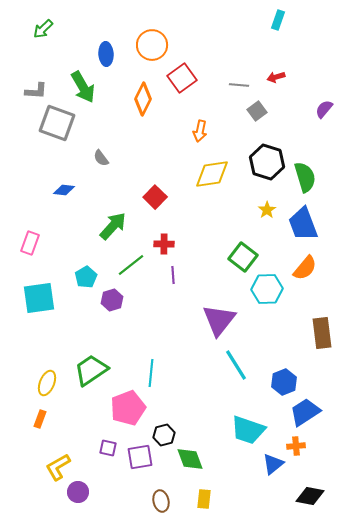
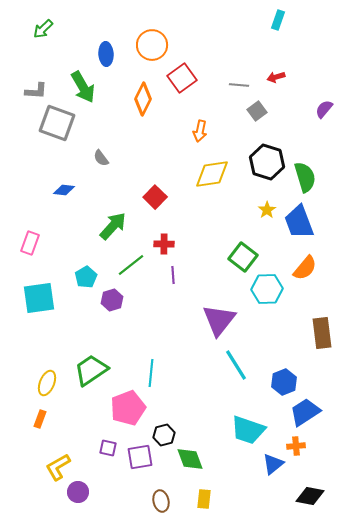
blue trapezoid at (303, 224): moved 4 px left, 2 px up
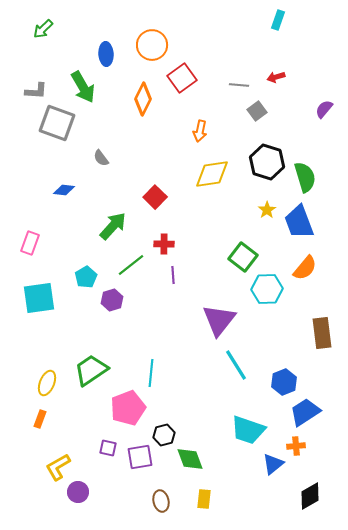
black diamond at (310, 496): rotated 40 degrees counterclockwise
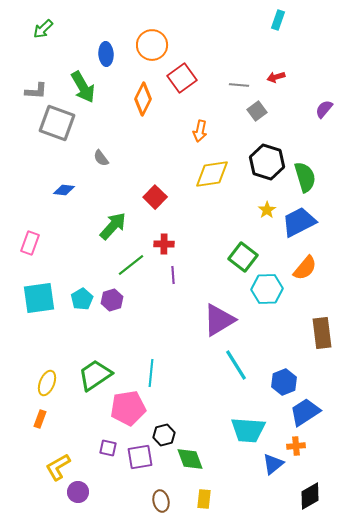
blue trapezoid at (299, 222): rotated 84 degrees clockwise
cyan pentagon at (86, 277): moved 4 px left, 22 px down
purple triangle at (219, 320): rotated 21 degrees clockwise
green trapezoid at (91, 370): moved 4 px right, 5 px down
pink pentagon at (128, 408): rotated 12 degrees clockwise
cyan trapezoid at (248, 430): rotated 15 degrees counterclockwise
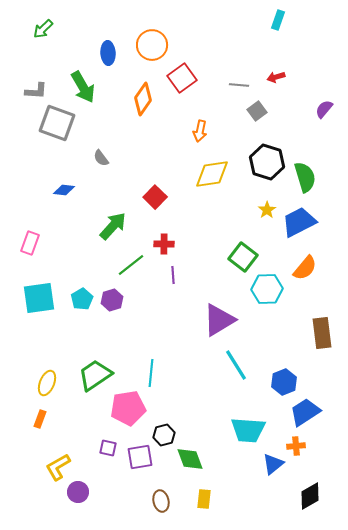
blue ellipse at (106, 54): moved 2 px right, 1 px up
orange diamond at (143, 99): rotated 8 degrees clockwise
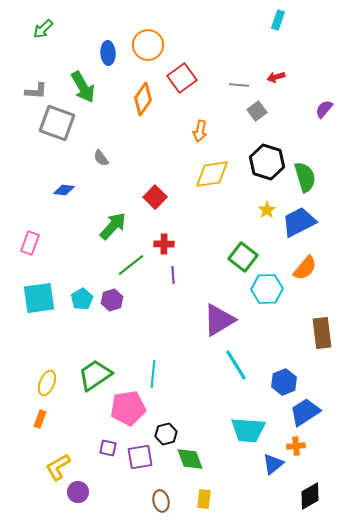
orange circle at (152, 45): moved 4 px left
cyan line at (151, 373): moved 2 px right, 1 px down
black hexagon at (164, 435): moved 2 px right, 1 px up
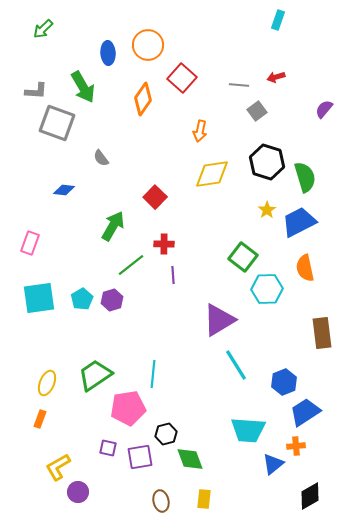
red square at (182, 78): rotated 12 degrees counterclockwise
green arrow at (113, 226): rotated 12 degrees counterclockwise
orange semicircle at (305, 268): rotated 128 degrees clockwise
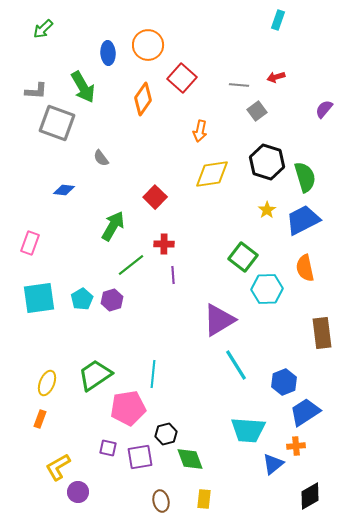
blue trapezoid at (299, 222): moved 4 px right, 2 px up
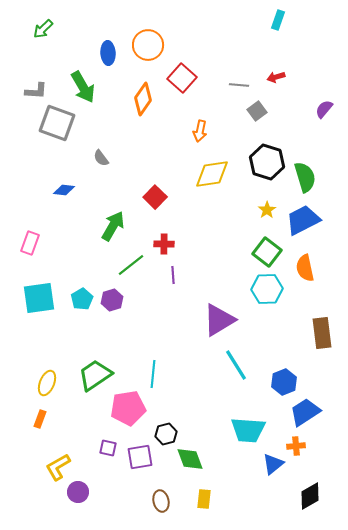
green square at (243, 257): moved 24 px right, 5 px up
